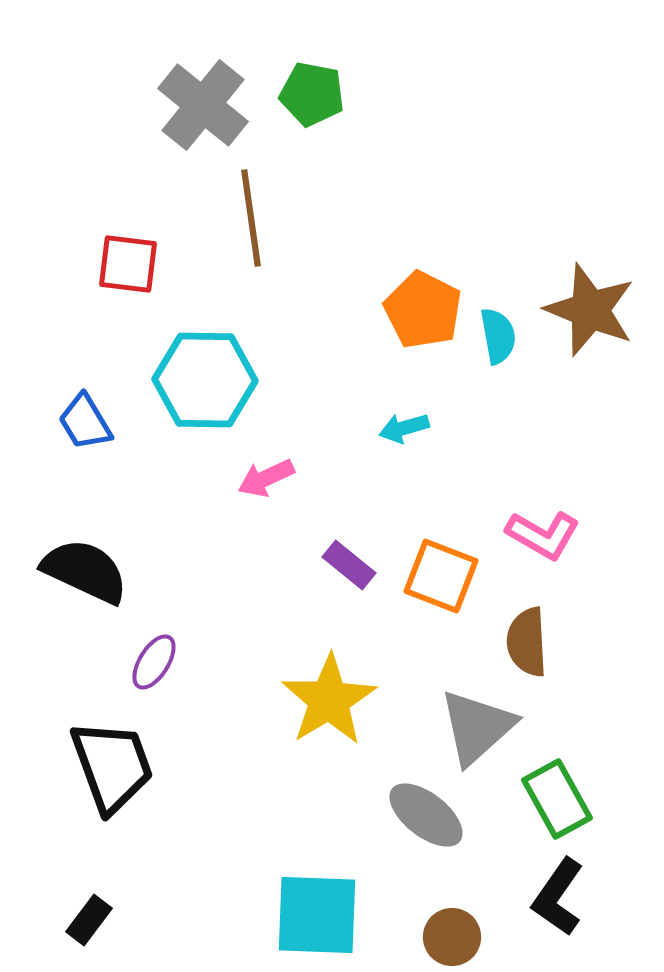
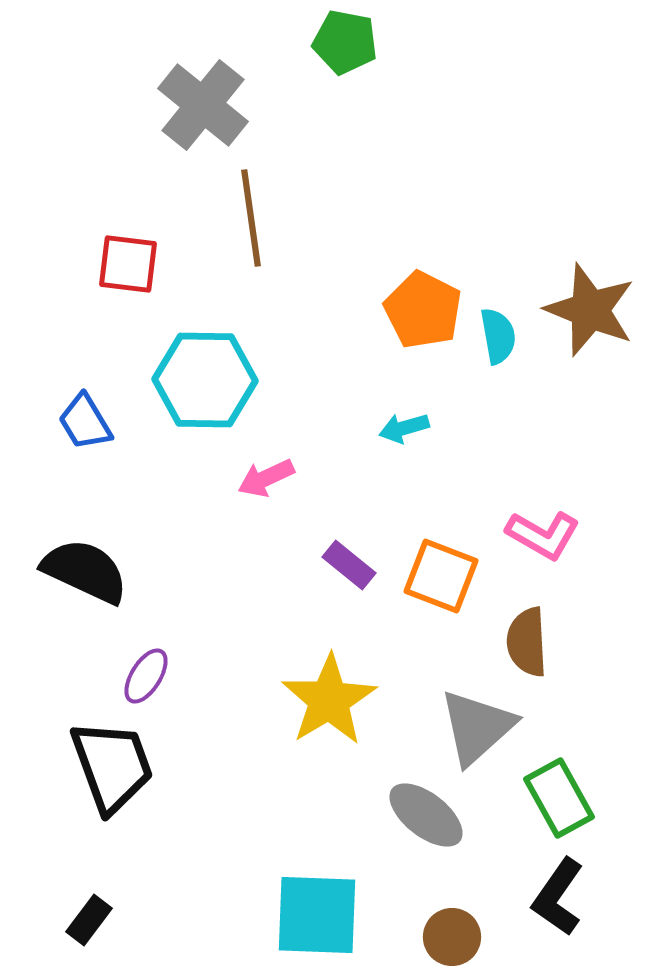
green pentagon: moved 33 px right, 52 px up
purple ellipse: moved 8 px left, 14 px down
green rectangle: moved 2 px right, 1 px up
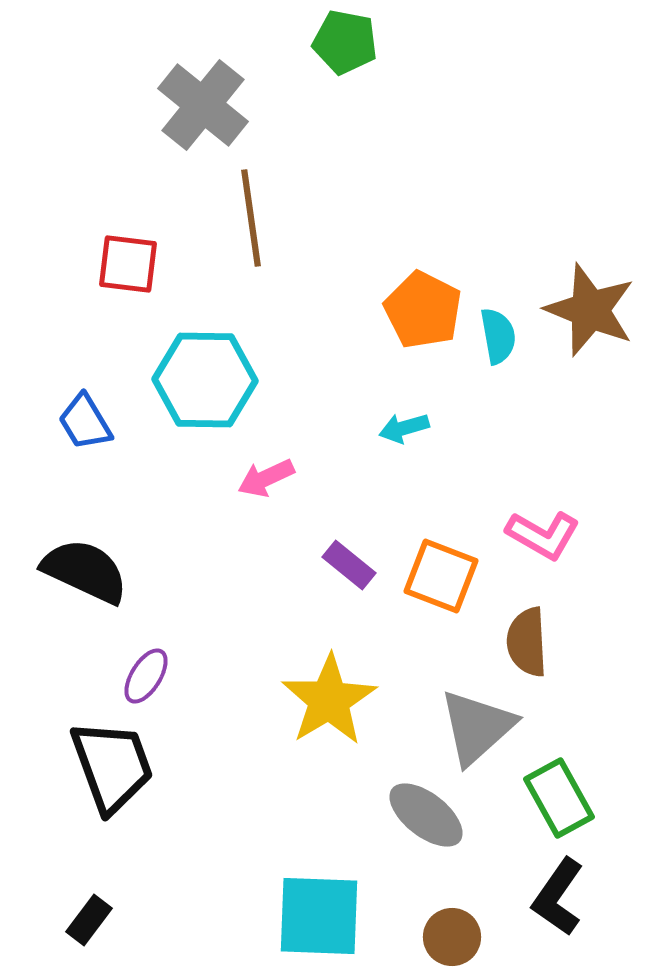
cyan square: moved 2 px right, 1 px down
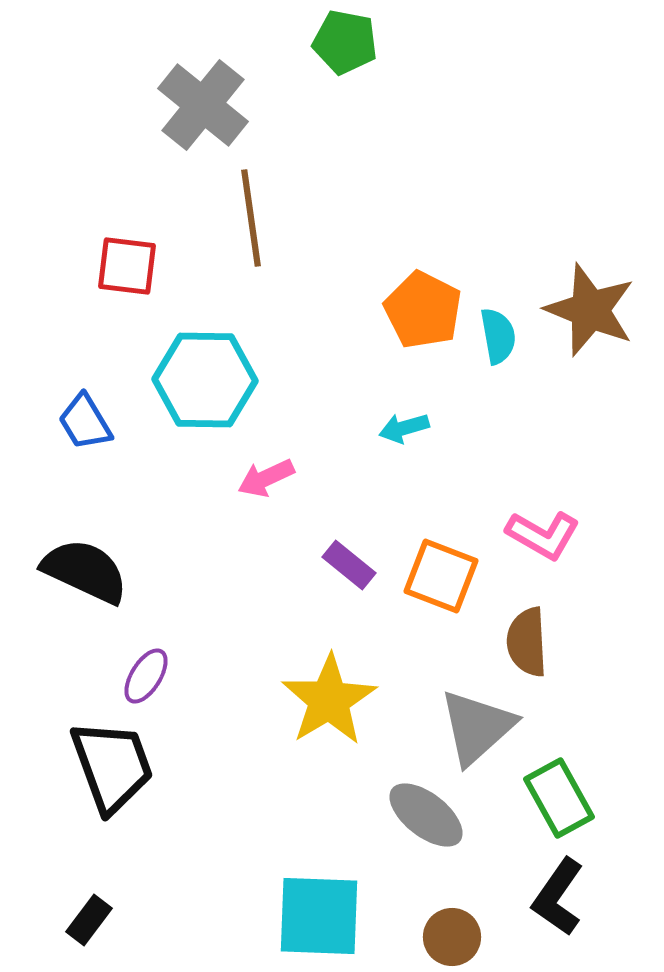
red square: moved 1 px left, 2 px down
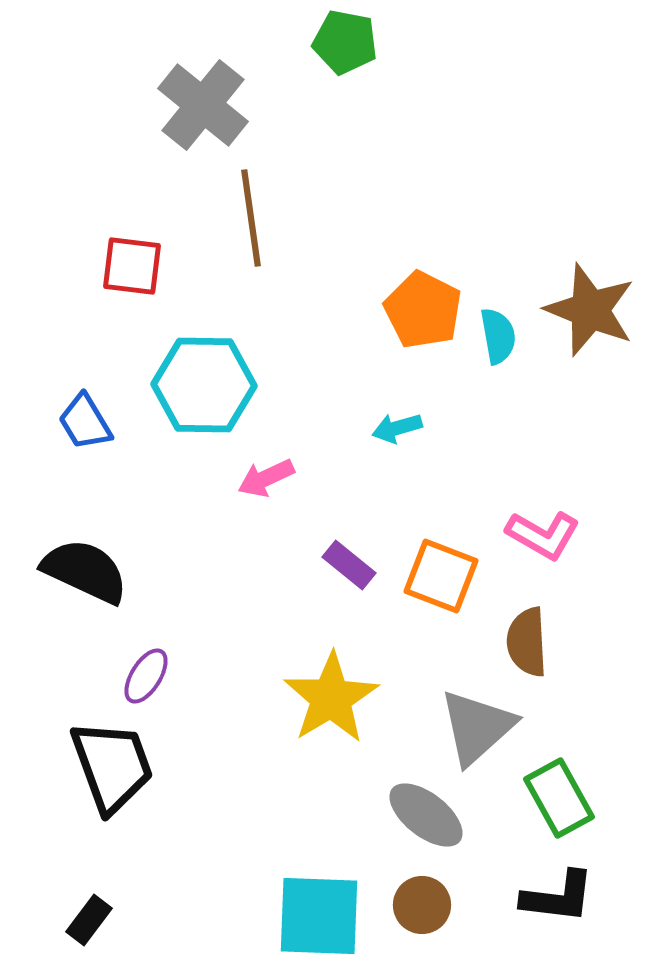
red square: moved 5 px right
cyan hexagon: moved 1 px left, 5 px down
cyan arrow: moved 7 px left
yellow star: moved 2 px right, 2 px up
black L-shape: rotated 118 degrees counterclockwise
brown circle: moved 30 px left, 32 px up
